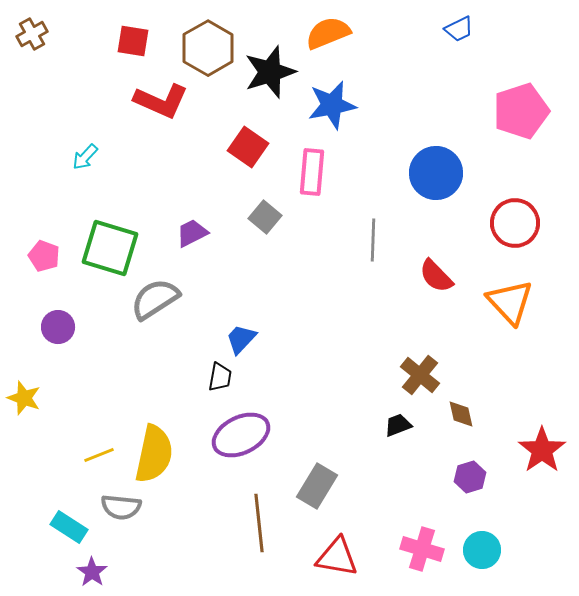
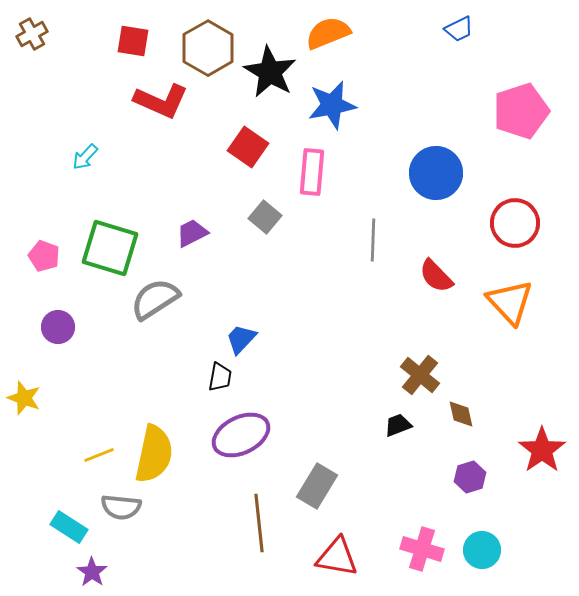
black star at (270, 72): rotated 24 degrees counterclockwise
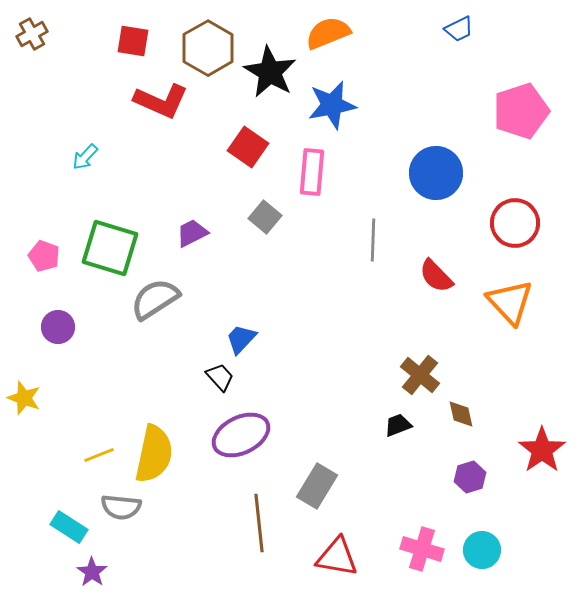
black trapezoid at (220, 377): rotated 52 degrees counterclockwise
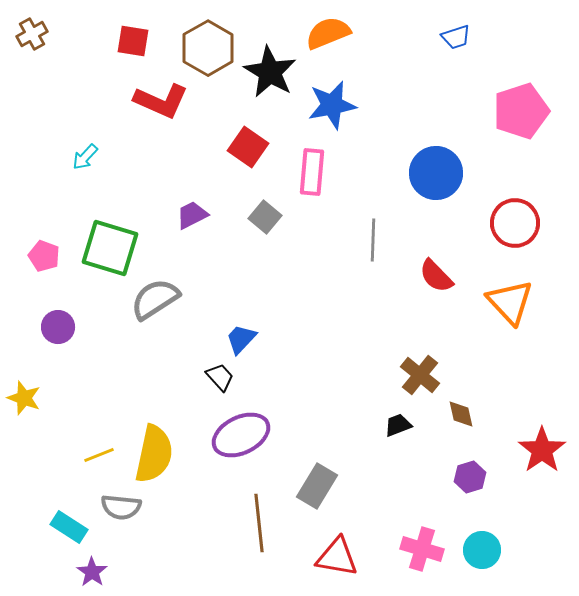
blue trapezoid at (459, 29): moved 3 px left, 8 px down; rotated 8 degrees clockwise
purple trapezoid at (192, 233): moved 18 px up
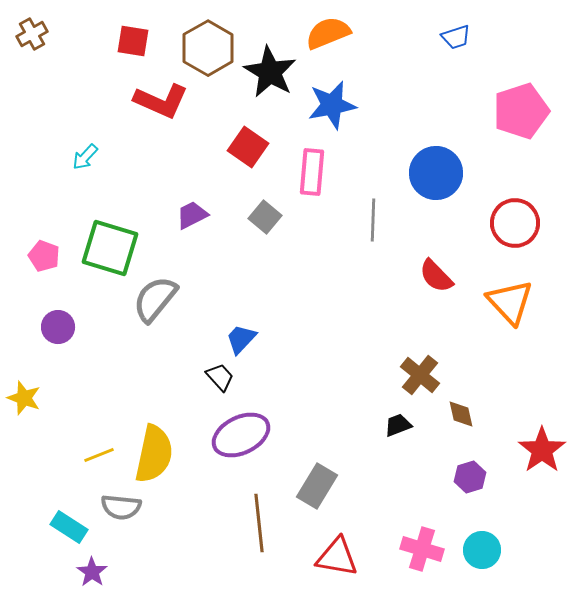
gray line at (373, 240): moved 20 px up
gray semicircle at (155, 299): rotated 18 degrees counterclockwise
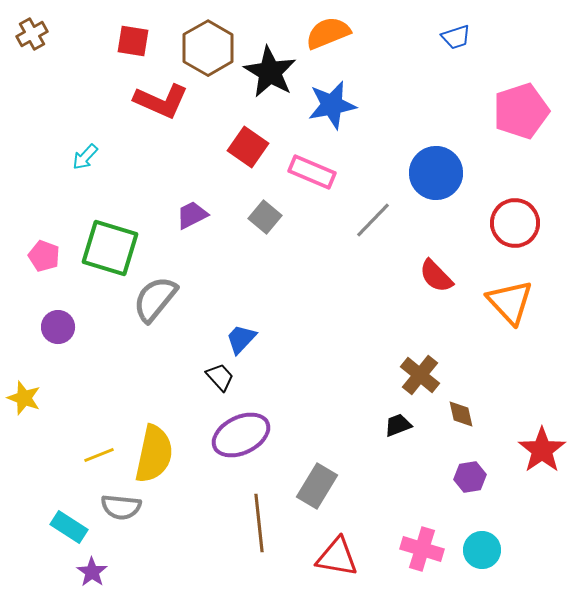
pink rectangle at (312, 172): rotated 72 degrees counterclockwise
gray line at (373, 220): rotated 42 degrees clockwise
purple hexagon at (470, 477): rotated 8 degrees clockwise
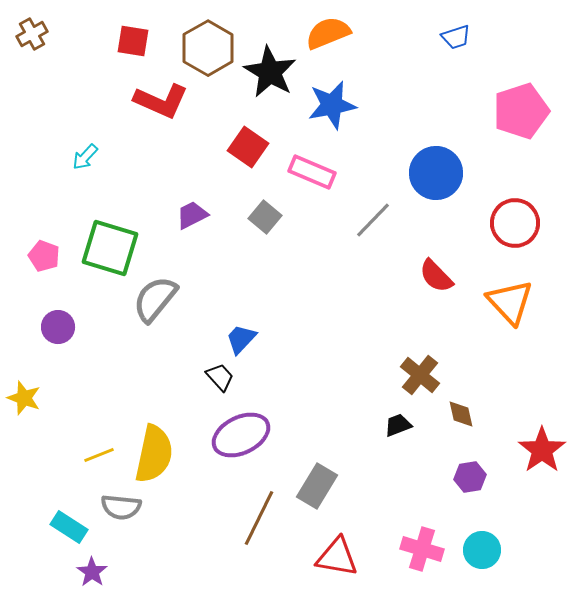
brown line at (259, 523): moved 5 px up; rotated 32 degrees clockwise
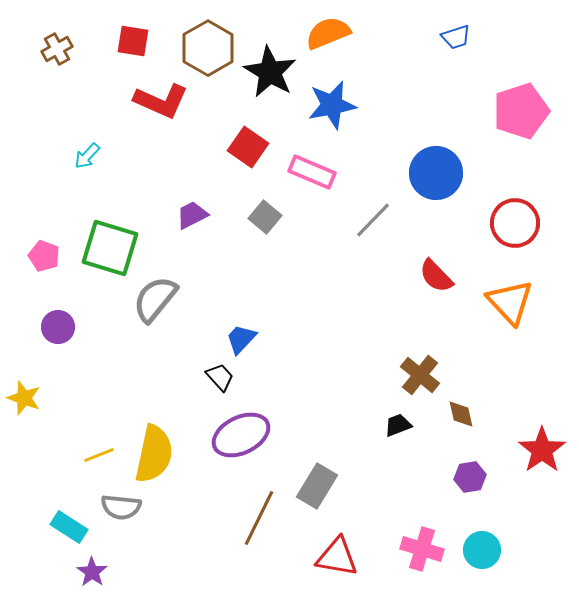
brown cross at (32, 34): moved 25 px right, 15 px down
cyan arrow at (85, 157): moved 2 px right, 1 px up
